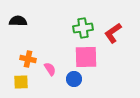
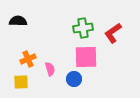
orange cross: rotated 35 degrees counterclockwise
pink semicircle: rotated 16 degrees clockwise
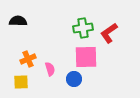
red L-shape: moved 4 px left
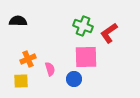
green cross: moved 2 px up; rotated 30 degrees clockwise
yellow square: moved 1 px up
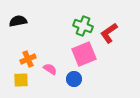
black semicircle: rotated 12 degrees counterclockwise
pink square: moved 2 px left, 3 px up; rotated 20 degrees counterclockwise
pink semicircle: rotated 40 degrees counterclockwise
yellow square: moved 1 px up
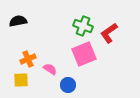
blue circle: moved 6 px left, 6 px down
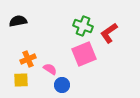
blue circle: moved 6 px left
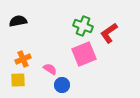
orange cross: moved 5 px left
yellow square: moved 3 px left
